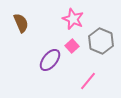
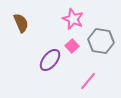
gray hexagon: rotated 15 degrees counterclockwise
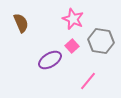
purple ellipse: rotated 20 degrees clockwise
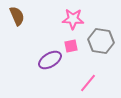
pink star: rotated 20 degrees counterclockwise
brown semicircle: moved 4 px left, 7 px up
pink square: moved 1 px left; rotated 32 degrees clockwise
pink line: moved 2 px down
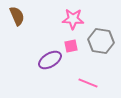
pink line: rotated 72 degrees clockwise
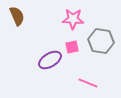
pink square: moved 1 px right, 1 px down
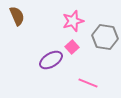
pink star: moved 2 px down; rotated 20 degrees counterclockwise
gray hexagon: moved 4 px right, 4 px up
pink square: rotated 32 degrees counterclockwise
purple ellipse: moved 1 px right
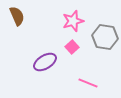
purple ellipse: moved 6 px left, 2 px down
